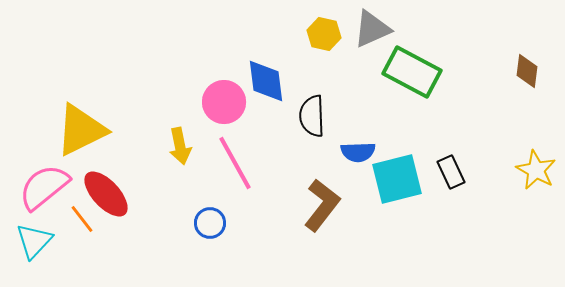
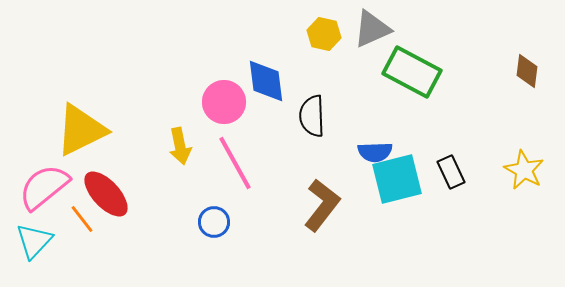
blue semicircle: moved 17 px right
yellow star: moved 12 px left
blue circle: moved 4 px right, 1 px up
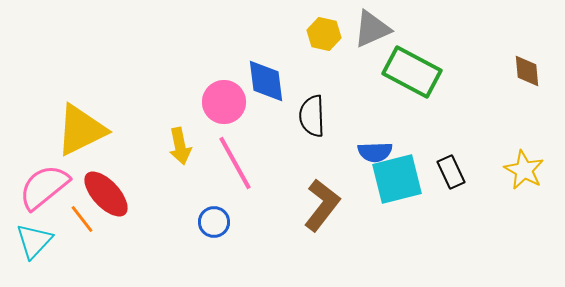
brown diamond: rotated 12 degrees counterclockwise
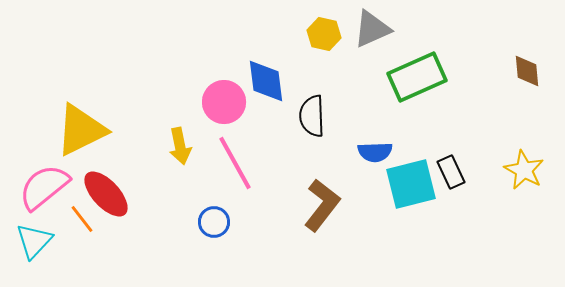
green rectangle: moved 5 px right, 5 px down; rotated 52 degrees counterclockwise
cyan square: moved 14 px right, 5 px down
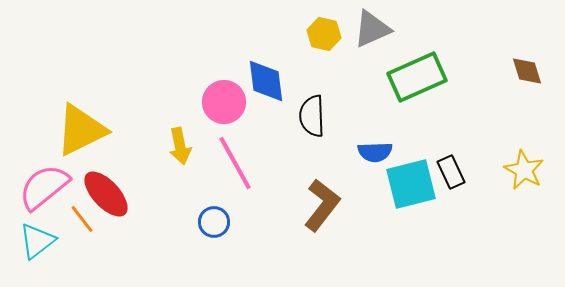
brown diamond: rotated 12 degrees counterclockwise
cyan triangle: moved 3 px right; rotated 9 degrees clockwise
